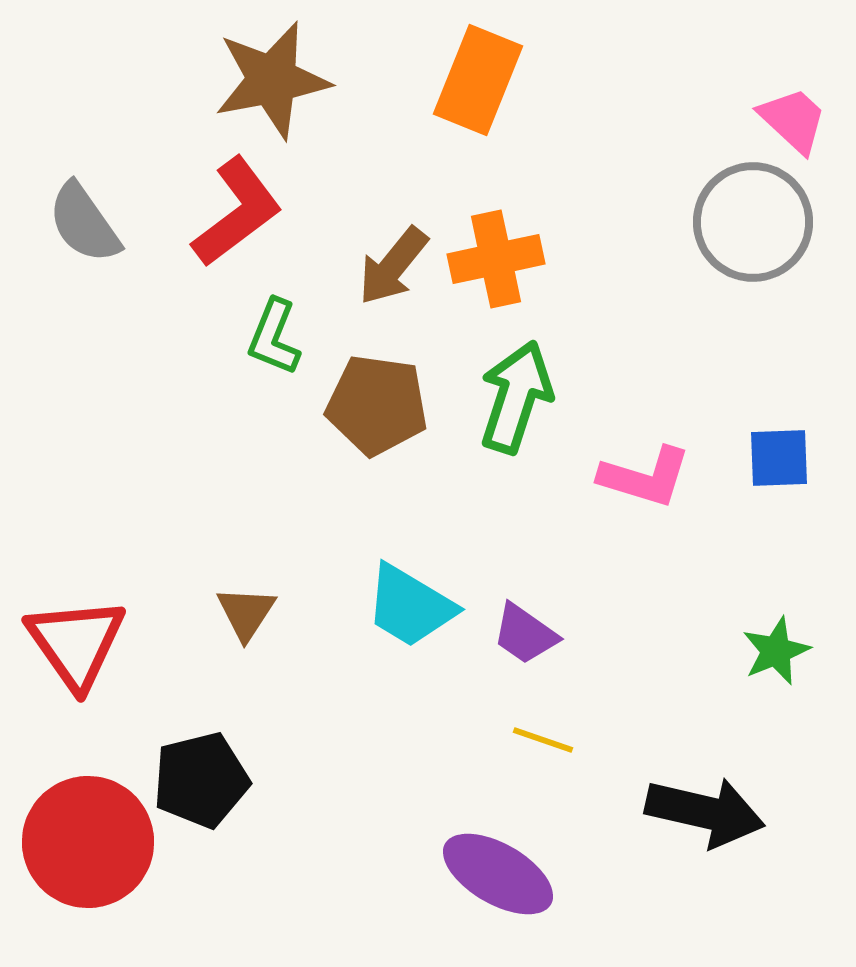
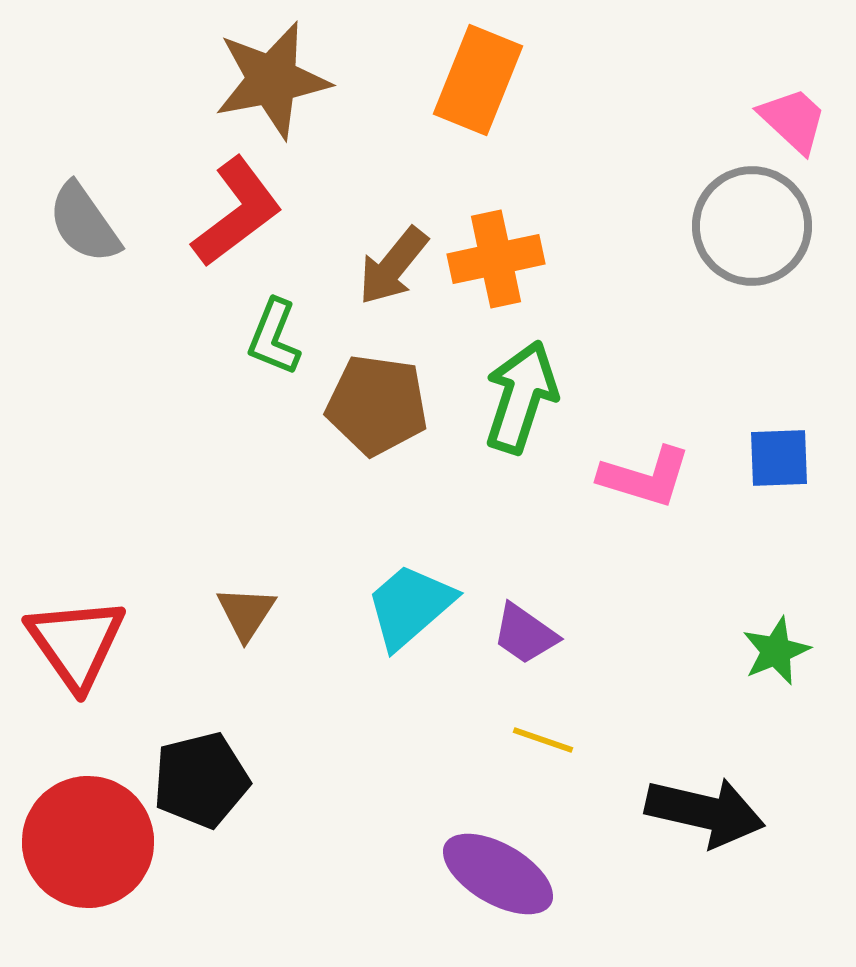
gray circle: moved 1 px left, 4 px down
green arrow: moved 5 px right
cyan trapezoid: rotated 108 degrees clockwise
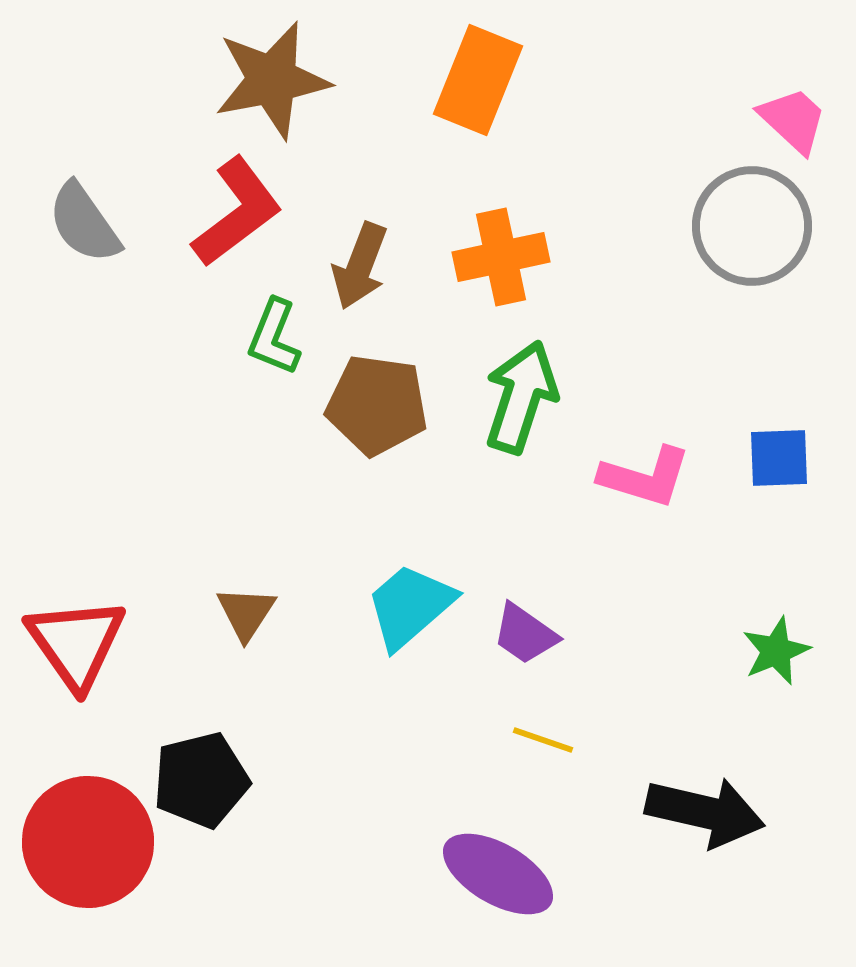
orange cross: moved 5 px right, 2 px up
brown arrow: moved 33 px left; rotated 18 degrees counterclockwise
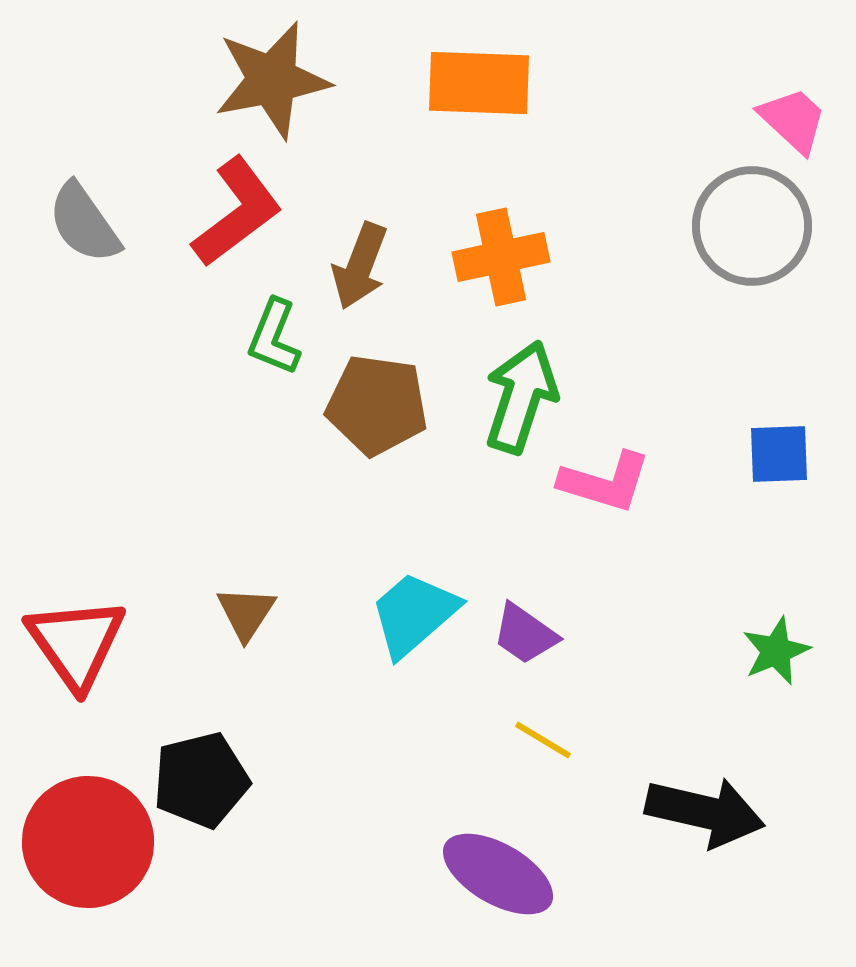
orange rectangle: moved 1 px right, 3 px down; rotated 70 degrees clockwise
blue square: moved 4 px up
pink L-shape: moved 40 px left, 5 px down
cyan trapezoid: moved 4 px right, 8 px down
yellow line: rotated 12 degrees clockwise
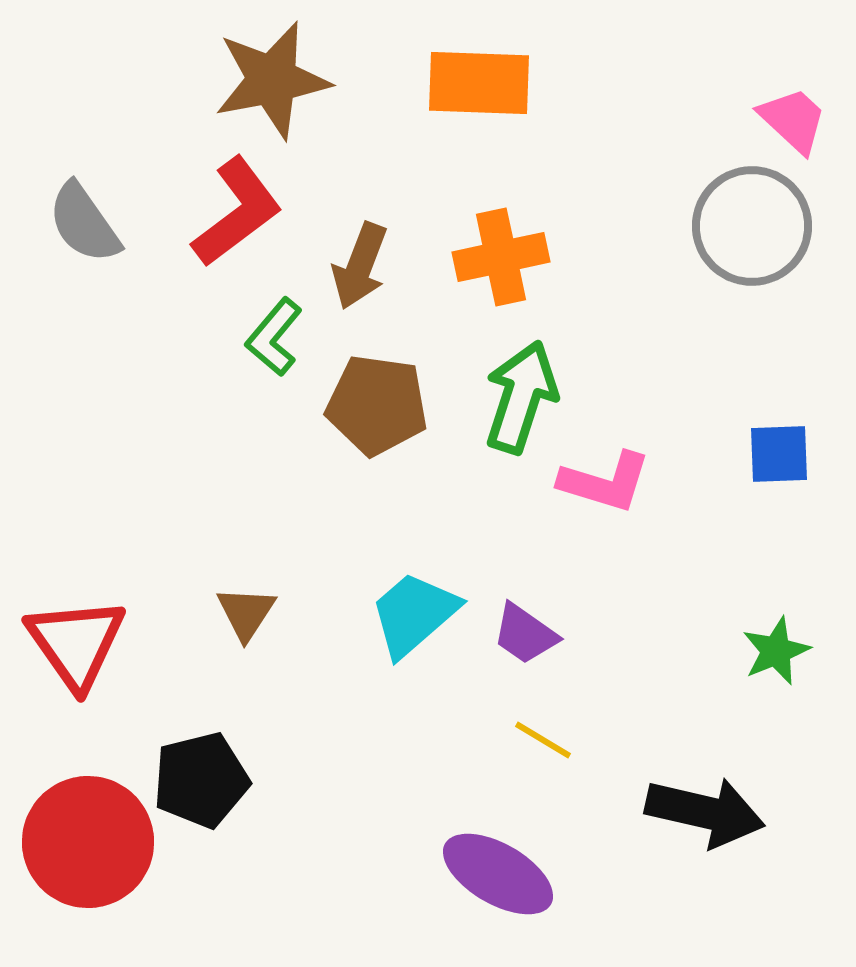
green L-shape: rotated 18 degrees clockwise
